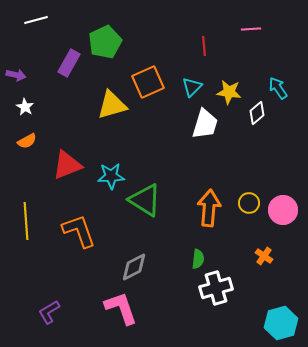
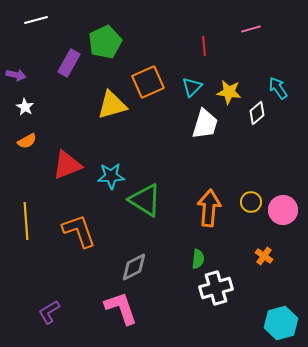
pink line: rotated 12 degrees counterclockwise
yellow circle: moved 2 px right, 1 px up
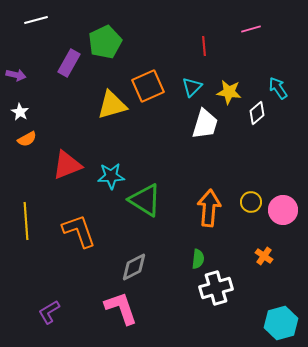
orange square: moved 4 px down
white star: moved 5 px left, 5 px down
orange semicircle: moved 2 px up
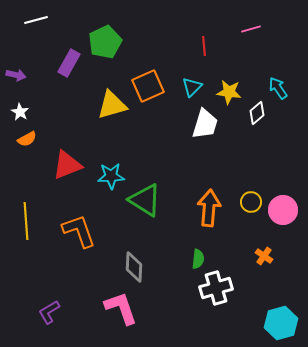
gray diamond: rotated 60 degrees counterclockwise
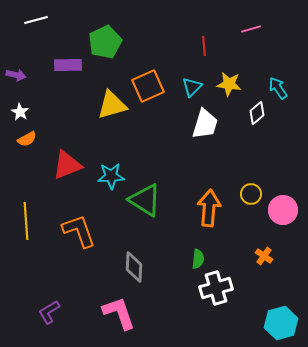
purple rectangle: moved 1 px left, 2 px down; rotated 60 degrees clockwise
yellow star: moved 8 px up
yellow circle: moved 8 px up
pink L-shape: moved 2 px left, 5 px down
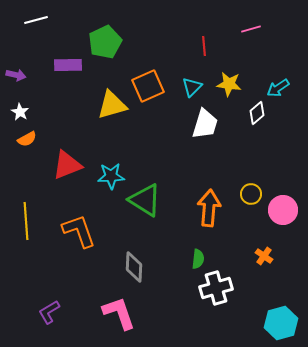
cyan arrow: rotated 90 degrees counterclockwise
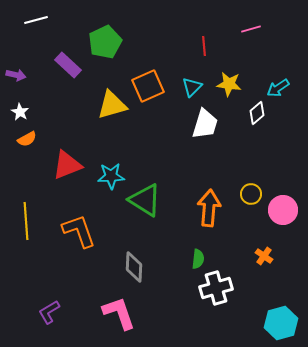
purple rectangle: rotated 44 degrees clockwise
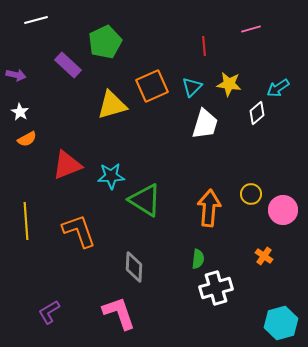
orange square: moved 4 px right
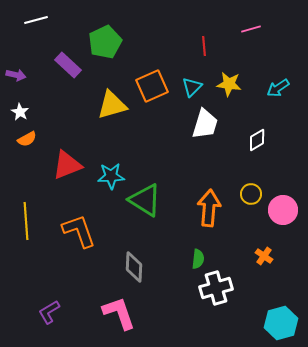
white diamond: moved 27 px down; rotated 10 degrees clockwise
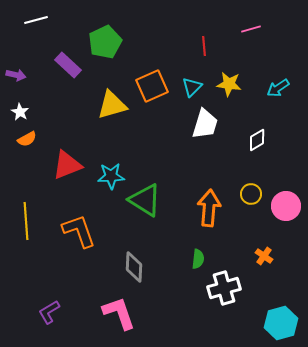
pink circle: moved 3 px right, 4 px up
white cross: moved 8 px right
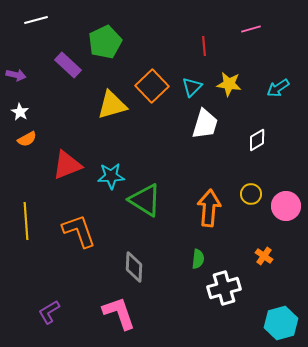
orange square: rotated 20 degrees counterclockwise
